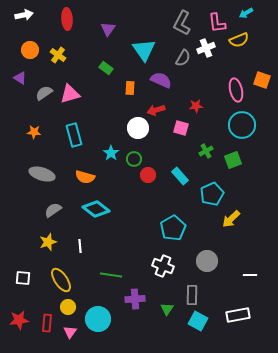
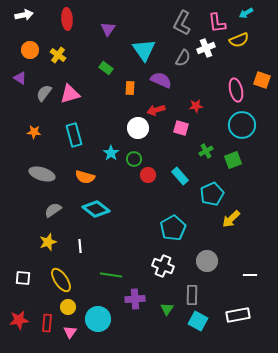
gray semicircle at (44, 93): rotated 18 degrees counterclockwise
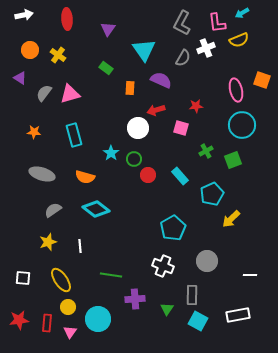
cyan arrow at (246, 13): moved 4 px left
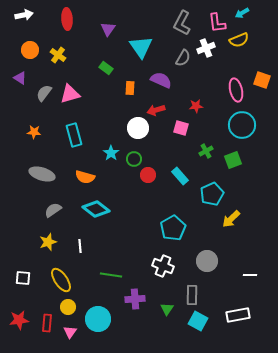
cyan triangle at (144, 50): moved 3 px left, 3 px up
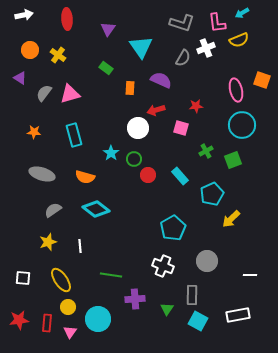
gray L-shape at (182, 23): rotated 100 degrees counterclockwise
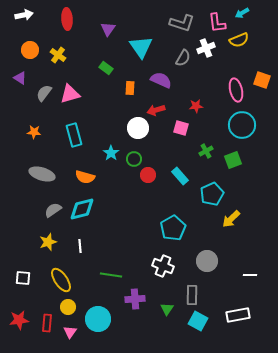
cyan diamond at (96, 209): moved 14 px left; rotated 52 degrees counterclockwise
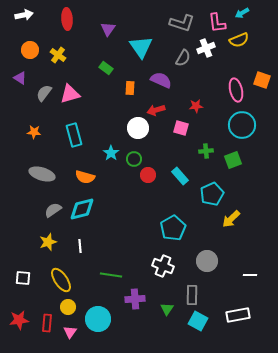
green cross at (206, 151): rotated 24 degrees clockwise
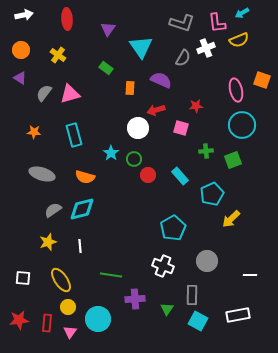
orange circle at (30, 50): moved 9 px left
